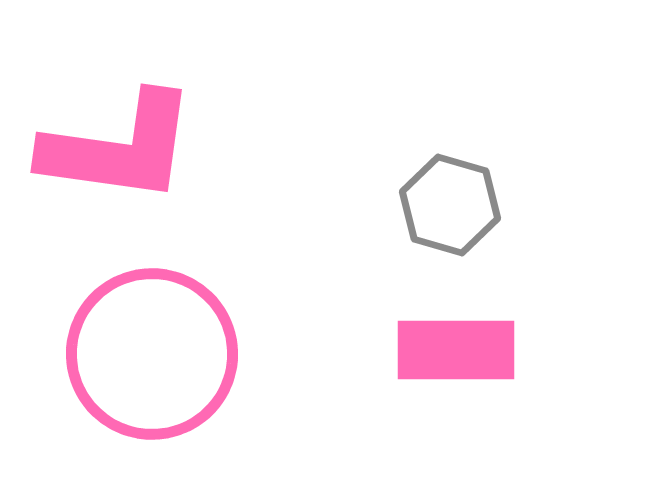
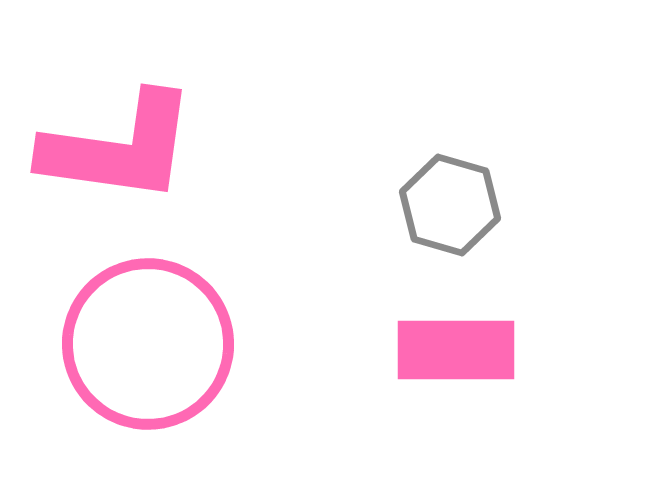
pink circle: moved 4 px left, 10 px up
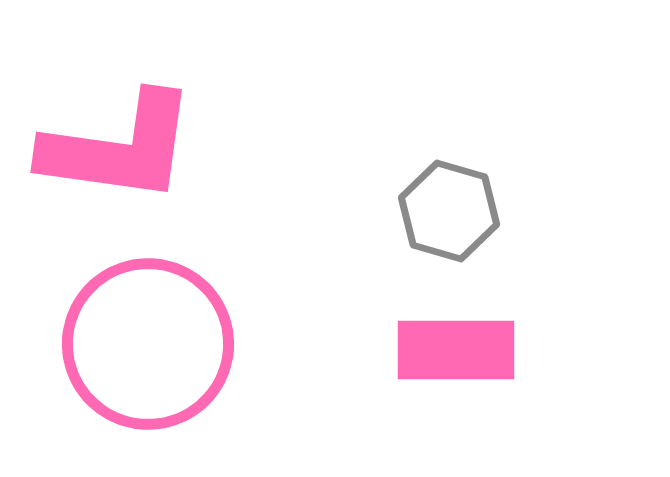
gray hexagon: moved 1 px left, 6 px down
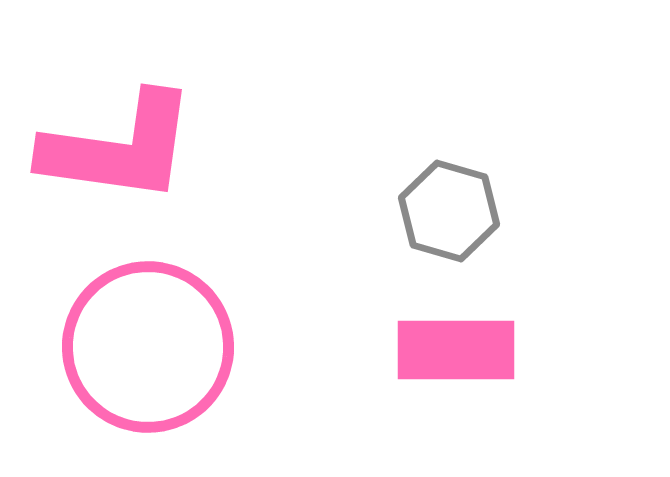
pink circle: moved 3 px down
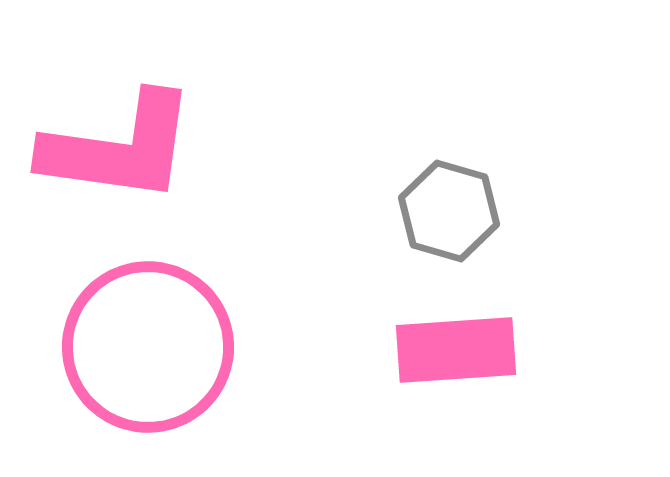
pink rectangle: rotated 4 degrees counterclockwise
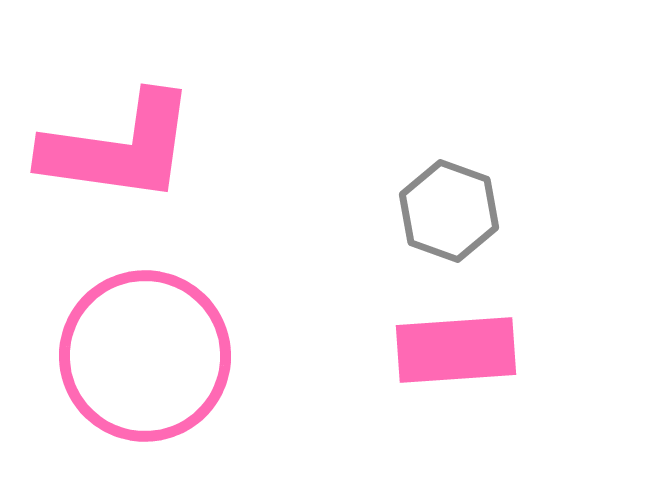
gray hexagon: rotated 4 degrees clockwise
pink circle: moved 3 px left, 9 px down
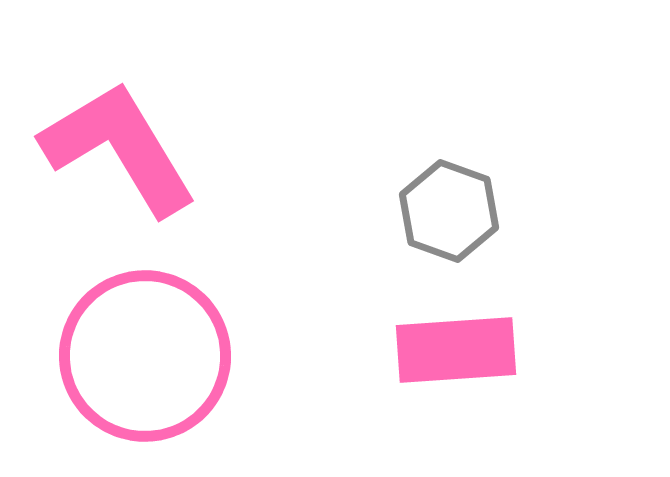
pink L-shape: rotated 129 degrees counterclockwise
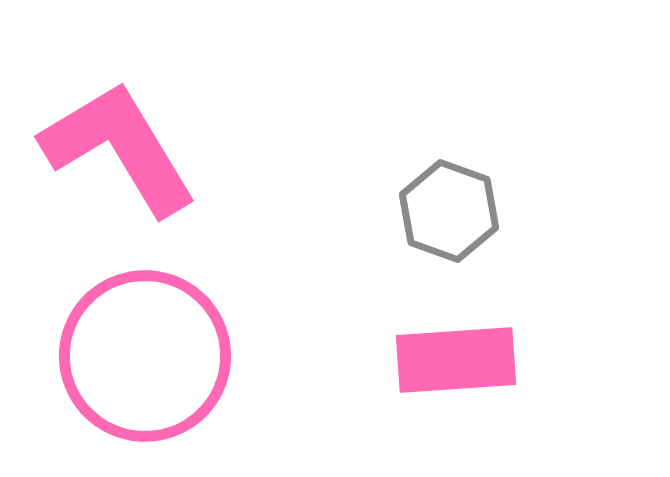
pink rectangle: moved 10 px down
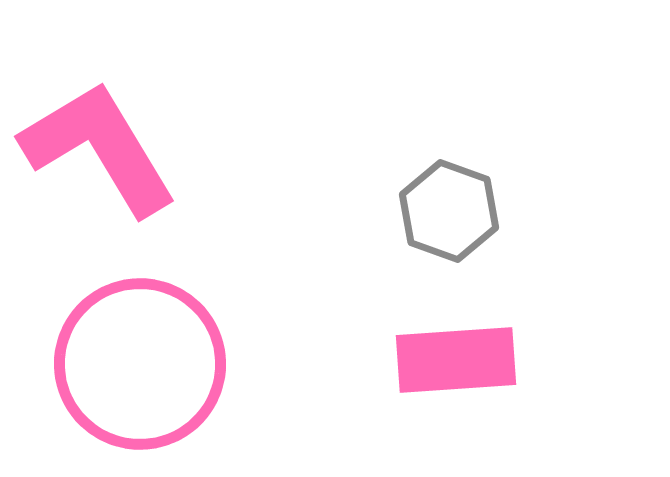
pink L-shape: moved 20 px left
pink circle: moved 5 px left, 8 px down
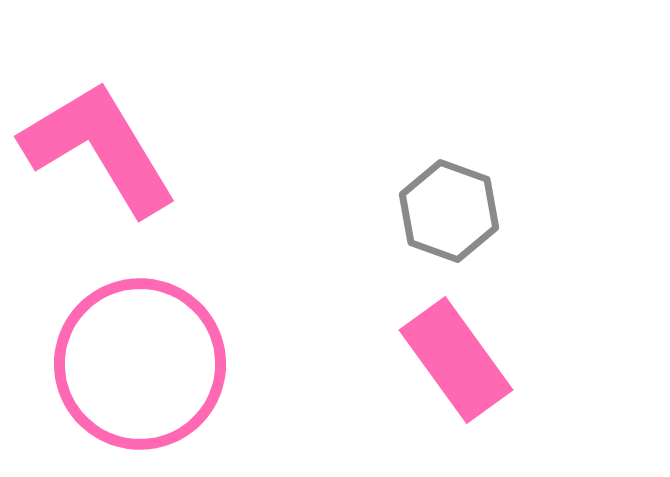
pink rectangle: rotated 58 degrees clockwise
